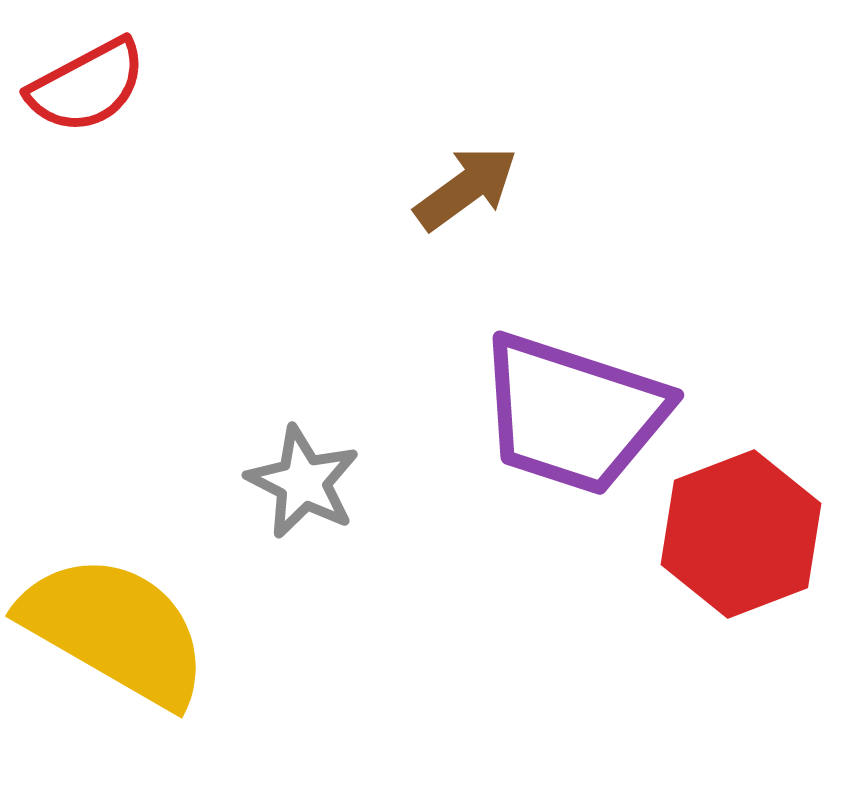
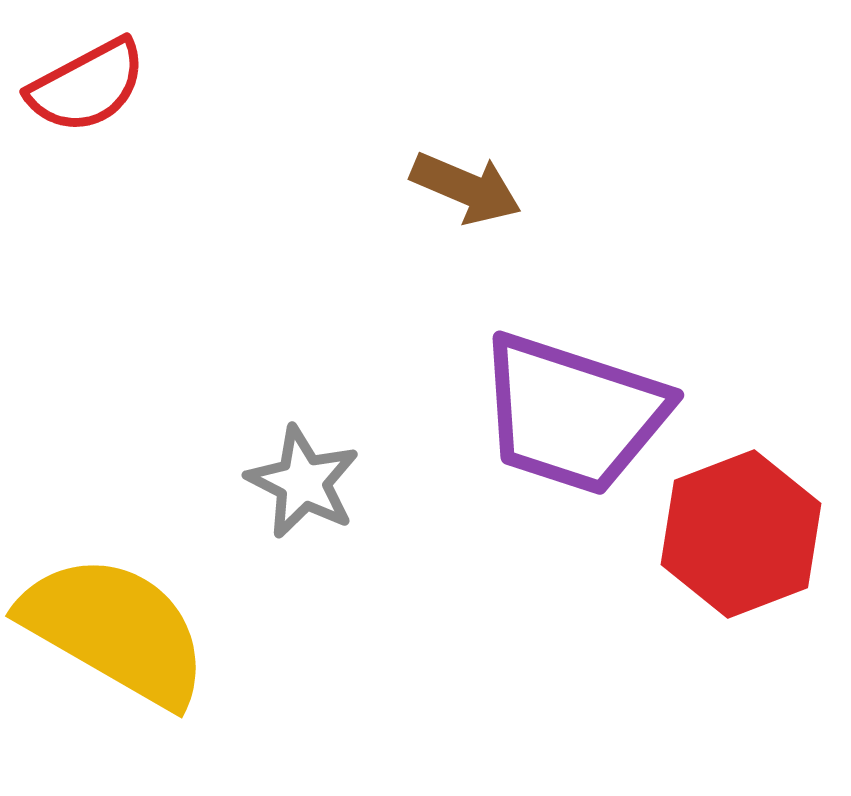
brown arrow: rotated 59 degrees clockwise
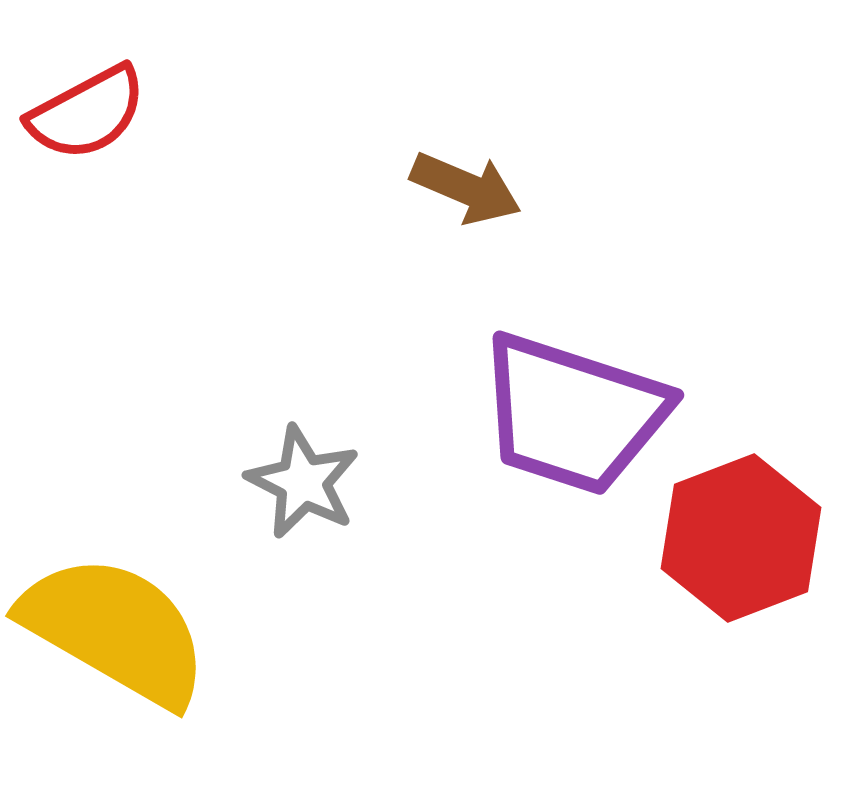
red semicircle: moved 27 px down
red hexagon: moved 4 px down
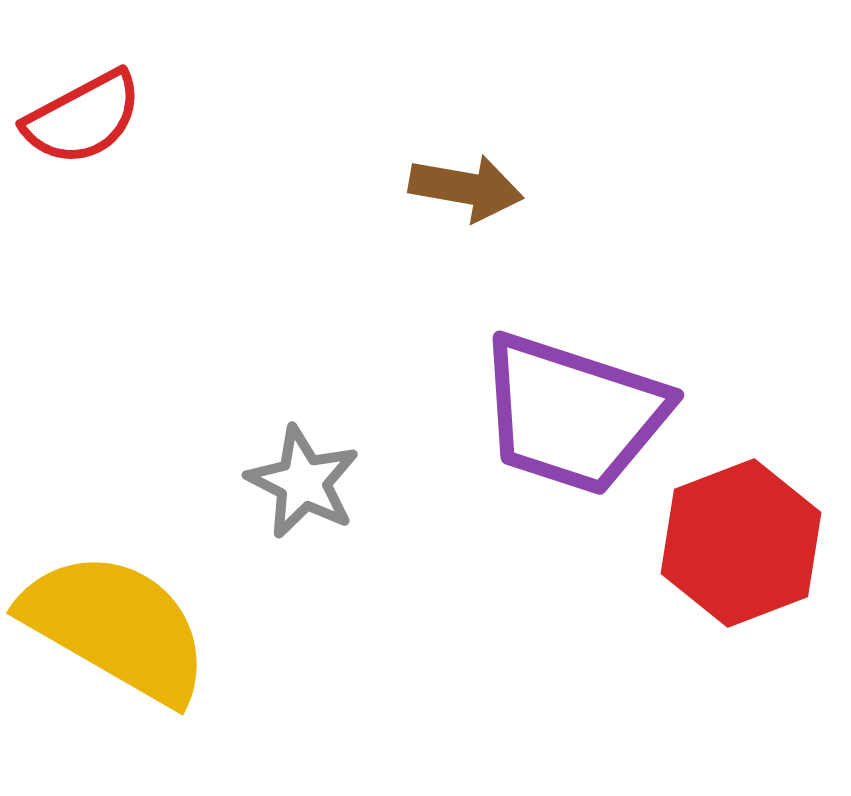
red semicircle: moved 4 px left, 5 px down
brown arrow: rotated 13 degrees counterclockwise
red hexagon: moved 5 px down
yellow semicircle: moved 1 px right, 3 px up
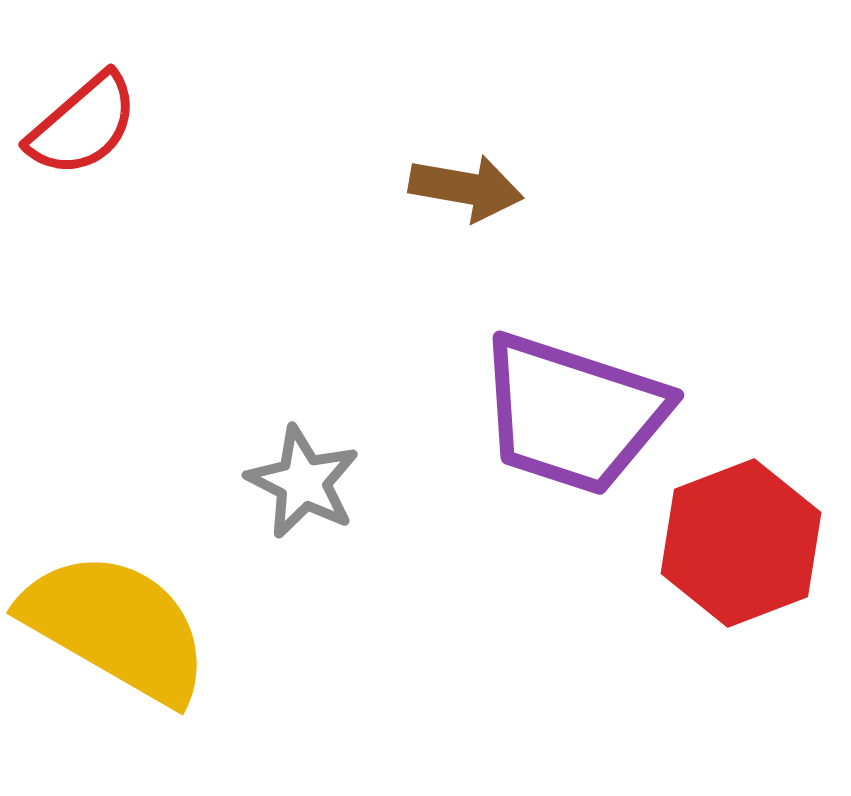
red semicircle: moved 7 px down; rotated 13 degrees counterclockwise
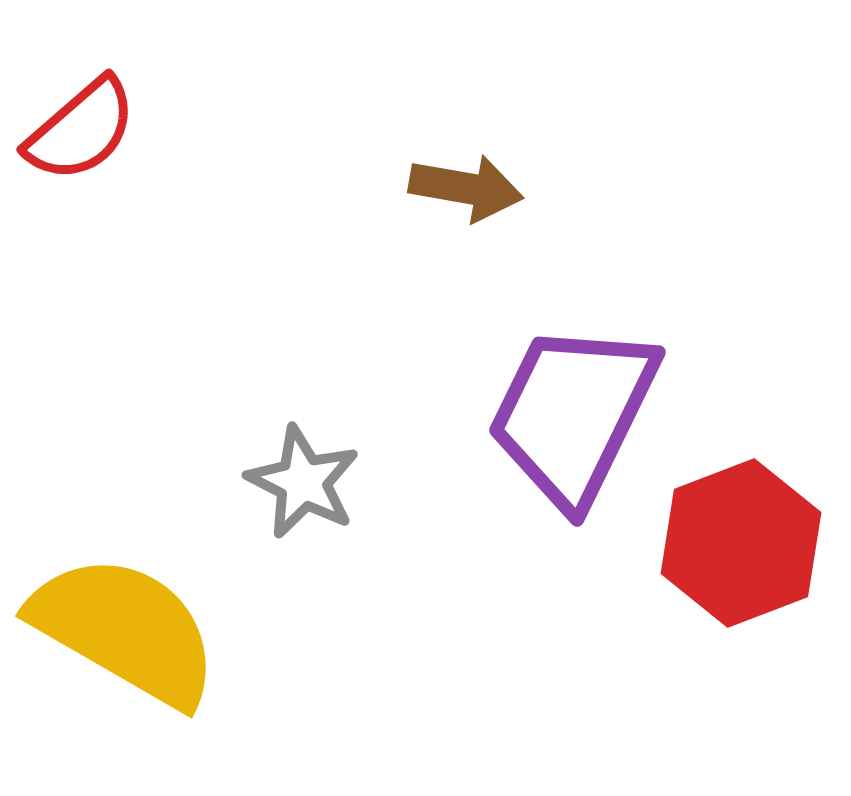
red semicircle: moved 2 px left, 5 px down
purple trapezoid: rotated 98 degrees clockwise
yellow semicircle: moved 9 px right, 3 px down
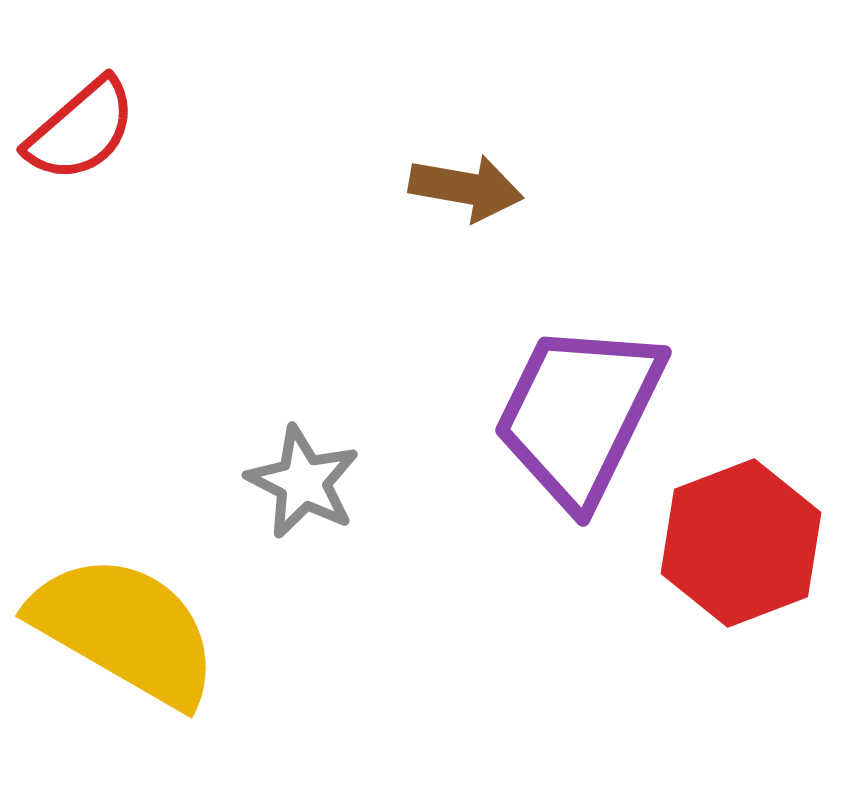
purple trapezoid: moved 6 px right
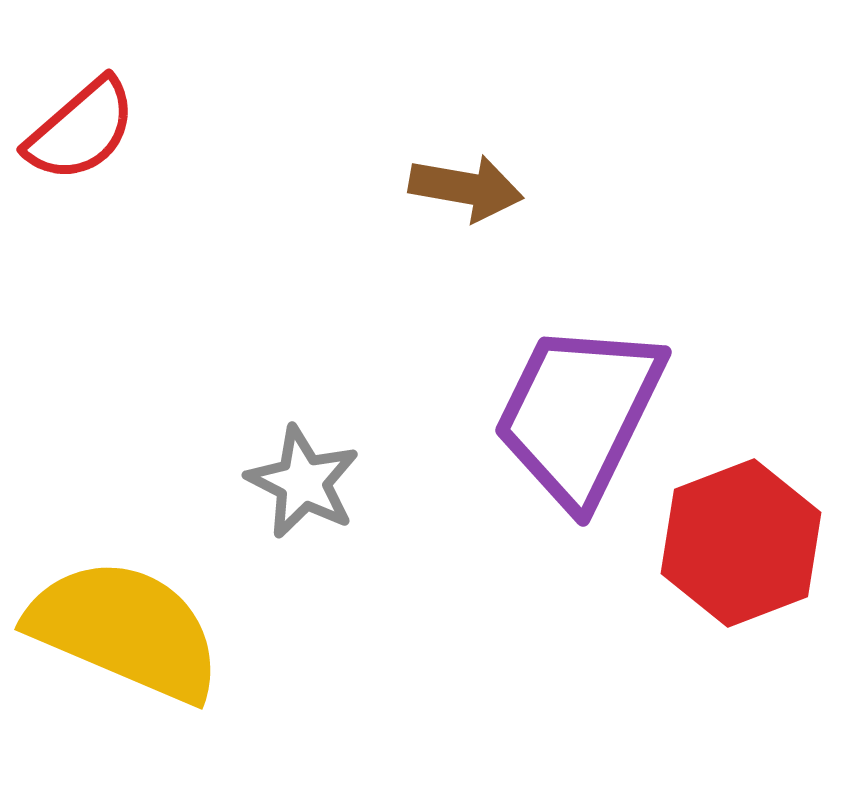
yellow semicircle: rotated 7 degrees counterclockwise
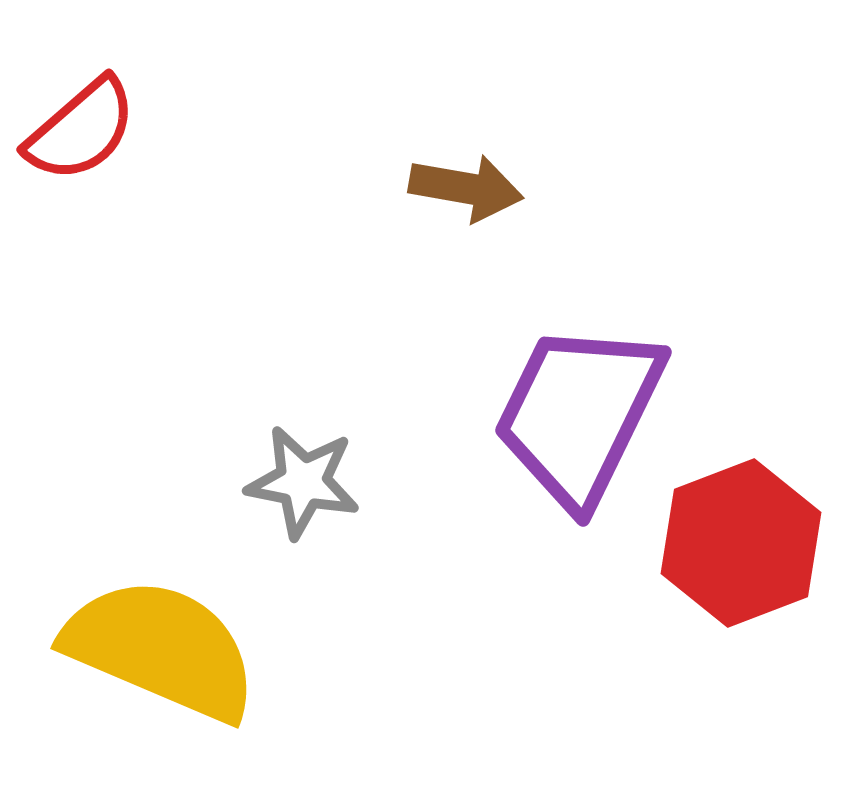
gray star: rotated 16 degrees counterclockwise
yellow semicircle: moved 36 px right, 19 px down
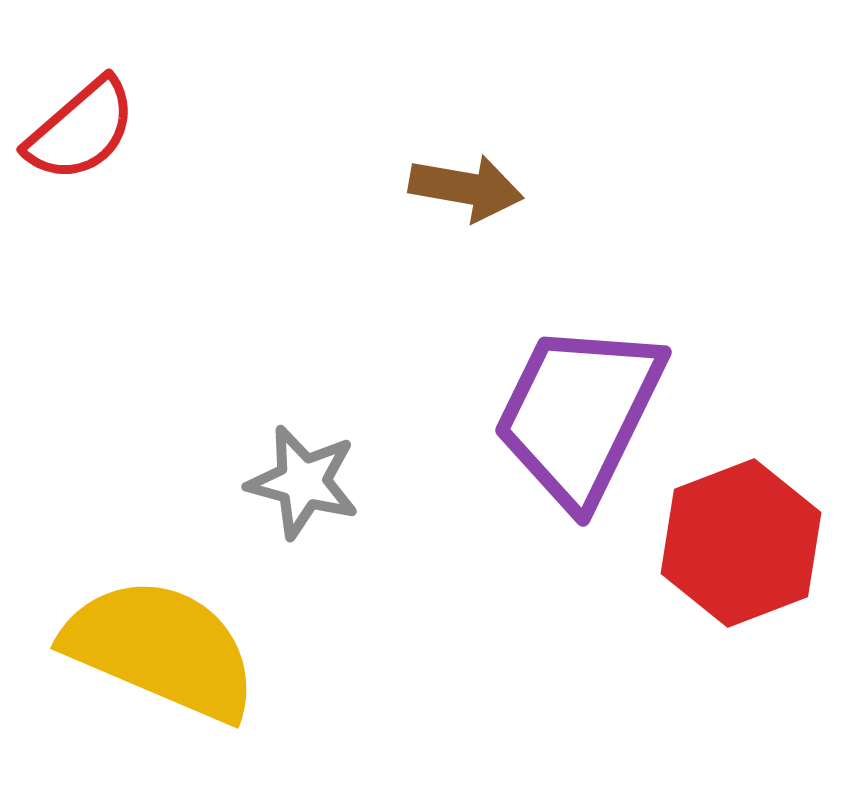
gray star: rotated 4 degrees clockwise
